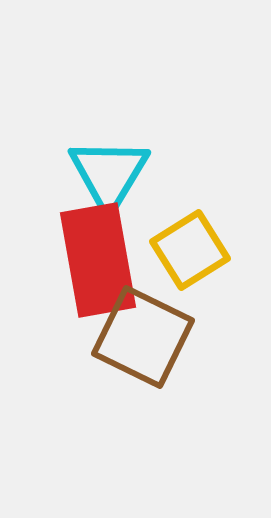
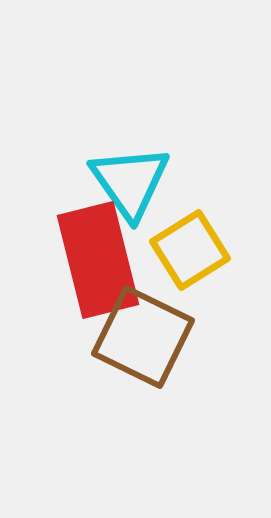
cyan triangle: moved 21 px right, 8 px down; rotated 6 degrees counterclockwise
red rectangle: rotated 4 degrees counterclockwise
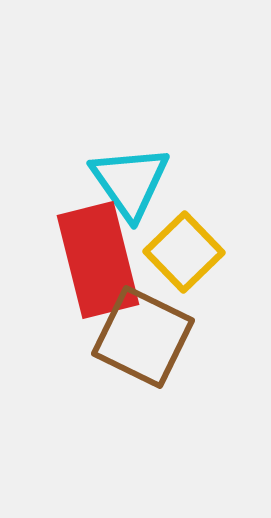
yellow square: moved 6 px left, 2 px down; rotated 12 degrees counterclockwise
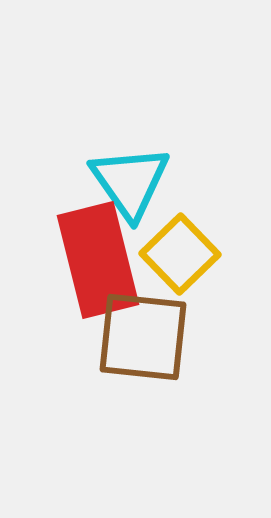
yellow square: moved 4 px left, 2 px down
brown square: rotated 20 degrees counterclockwise
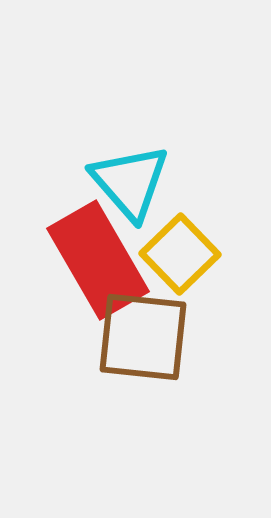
cyan triangle: rotated 6 degrees counterclockwise
red rectangle: rotated 16 degrees counterclockwise
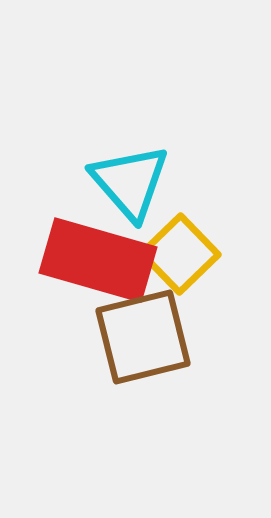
red rectangle: rotated 44 degrees counterclockwise
brown square: rotated 20 degrees counterclockwise
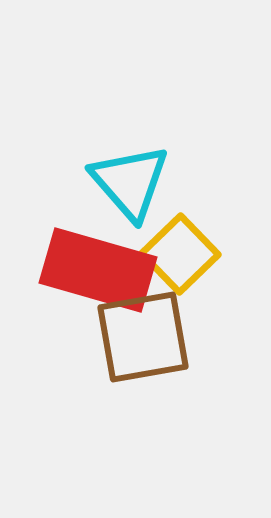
red rectangle: moved 10 px down
brown square: rotated 4 degrees clockwise
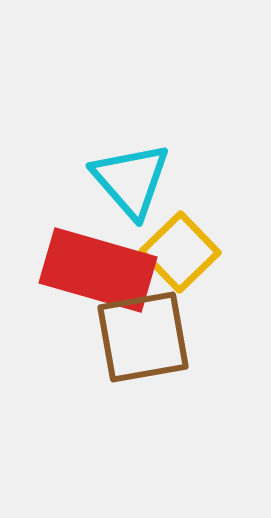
cyan triangle: moved 1 px right, 2 px up
yellow square: moved 2 px up
